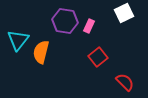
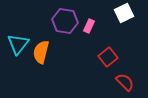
cyan triangle: moved 4 px down
red square: moved 10 px right
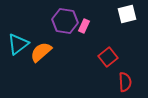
white square: moved 3 px right, 1 px down; rotated 12 degrees clockwise
pink rectangle: moved 5 px left
cyan triangle: rotated 15 degrees clockwise
orange semicircle: rotated 35 degrees clockwise
red semicircle: rotated 42 degrees clockwise
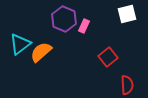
purple hexagon: moved 1 px left, 2 px up; rotated 15 degrees clockwise
cyan triangle: moved 2 px right
red semicircle: moved 2 px right, 3 px down
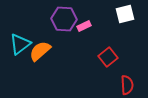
white square: moved 2 px left
purple hexagon: rotated 20 degrees counterclockwise
pink rectangle: rotated 40 degrees clockwise
orange semicircle: moved 1 px left, 1 px up
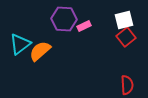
white square: moved 1 px left, 6 px down
red square: moved 18 px right, 20 px up
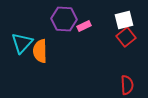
cyan triangle: moved 2 px right, 1 px up; rotated 10 degrees counterclockwise
orange semicircle: rotated 50 degrees counterclockwise
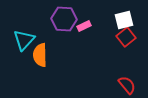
cyan triangle: moved 2 px right, 3 px up
orange semicircle: moved 4 px down
red semicircle: rotated 36 degrees counterclockwise
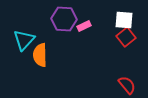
white square: rotated 18 degrees clockwise
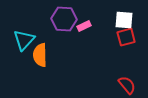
red square: rotated 24 degrees clockwise
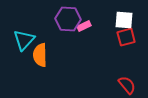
purple hexagon: moved 4 px right
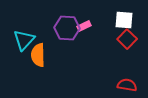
purple hexagon: moved 1 px left, 9 px down
red square: moved 1 px right, 2 px down; rotated 30 degrees counterclockwise
orange semicircle: moved 2 px left
red semicircle: rotated 42 degrees counterclockwise
